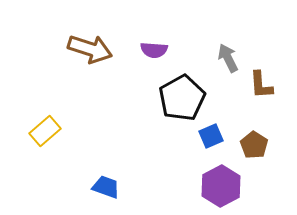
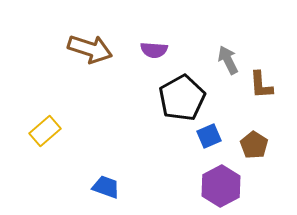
gray arrow: moved 2 px down
blue square: moved 2 px left
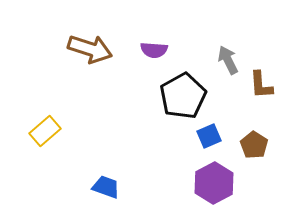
black pentagon: moved 1 px right, 2 px up
purple hexagon: moved 7 px left, 3 px up
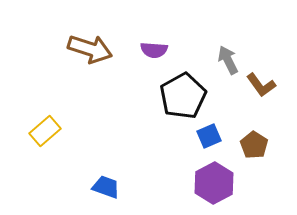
brown L-shape: rotated 32 degrees counterclockwise
